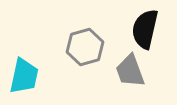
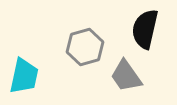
gray trapezoid: moved 4 px left, 5 px down; rotated 15 degrees counterclockwise
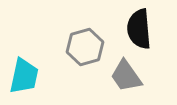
black semicircle: moved 6 px left; rotated 18 degrees counterclockwise
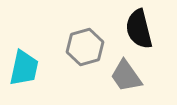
black semicircle: rotated 9 degrees counterclockwise
cyan trapezoid: moved 8 px up
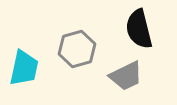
gray hexagon: moved 8 px left, 2 px down
gray trapezoid: rotated 81 degrees counterclockwise
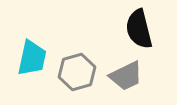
gray hexagon: moved 23 px down
cyan trapezoid: moved 8 px right, 10 px up
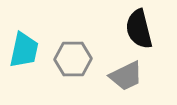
cyan trapezoid: moved 8 px left, 8 px up
gray hexagon: moved 4 px left, 13 px up; rotated 15 degrees clockwise
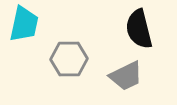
cyan trapezoid: moved 26 px up
gray hexagon: moved 4 px left
